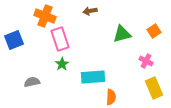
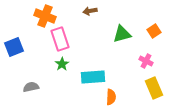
blue square: moved 7 px down
gray semicircle: moved 1 px left, 5 px down
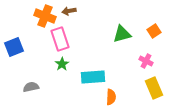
brown arrow: moved 21 px left
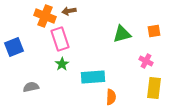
orange square: rotated 24 degrees clockwise
yellow rectangle: rotated 30 degrees clockwise
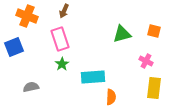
brown arrow: moved 5 px left; rotated 56 degrees counterclockwise
orange cross: moved 18 px left
orange square: rotated 24 degrees clockwise
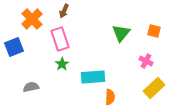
orange cross: moved 5 px right, 3 px down; rotated 25 degrees clockwise
green triangle: moved 1 px left, 1 px up; rotated 36 degrees counterclockwise
yellow rectangle: rotated 40 degrees clockwise
orange semicircle: moved 1 px left
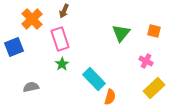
cyan rectangle: moved 1 px right, 2 px down; rotated 50 degrees clockwise
orange semicircle: rotated 14 degrees clockwise
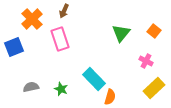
orange square: rotated 24 degrees clockwise
green star: moved 1 px left, 25 px down; rotated 16 degrees counterclockwise
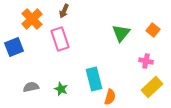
orange square: moved 1 px left, 1 px up
pink cross: rotated 16 degrees counterclockwise
cyan rectangle: rotated 30 degrees clockwise
yellow rectangle: moved 2 px left, 1 px up
